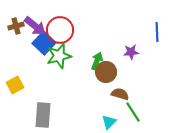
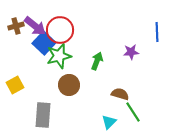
brown circle: moved 37 px left, 13 px down
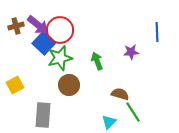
purple arrow: moved 3 px right, 1 px up
green star: moved 1 px right, 2 px down
green arrow: rotated 42 degrees counterclockwise
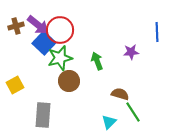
brown circle: moved 4 px up
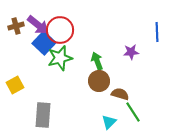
brown circle: moved 30 px right
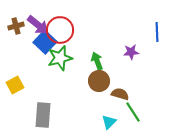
blue square: moved 1 px right, 1 px up
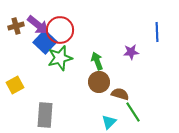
brown circle: moved 1 px down
gray rectangle: moved 2 px right
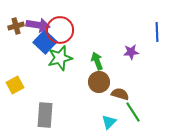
purple arrow: rotated 30 degrees counterclockwise
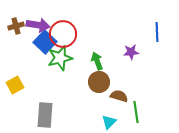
red circle: moved 3 px right, 4 px down
brown semicircle: moved 1 px left, 2 px down
green line: moved 3 px right; rotated 25 degrees clockwise
